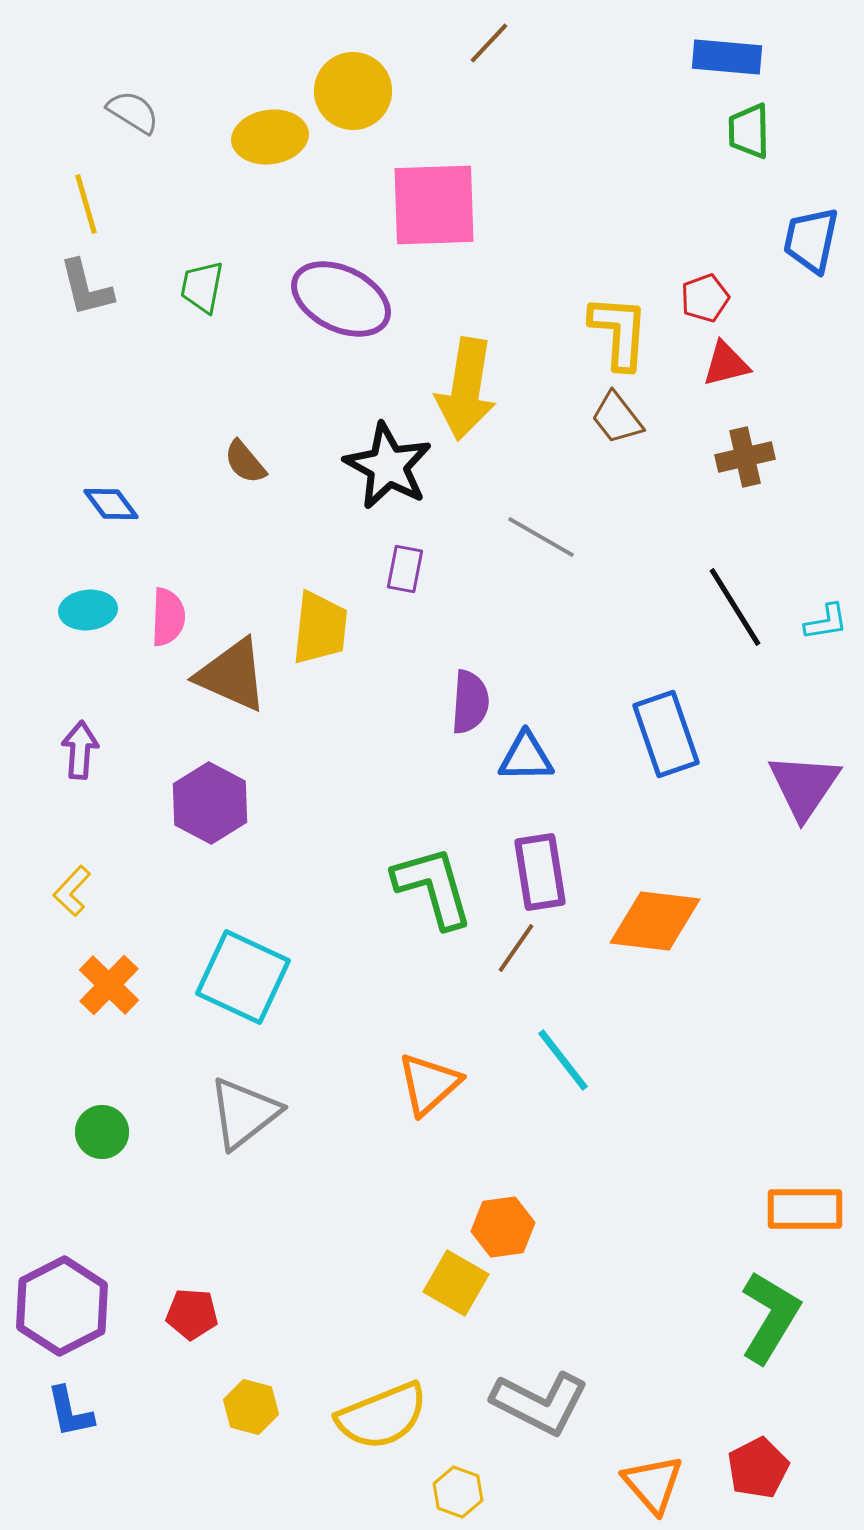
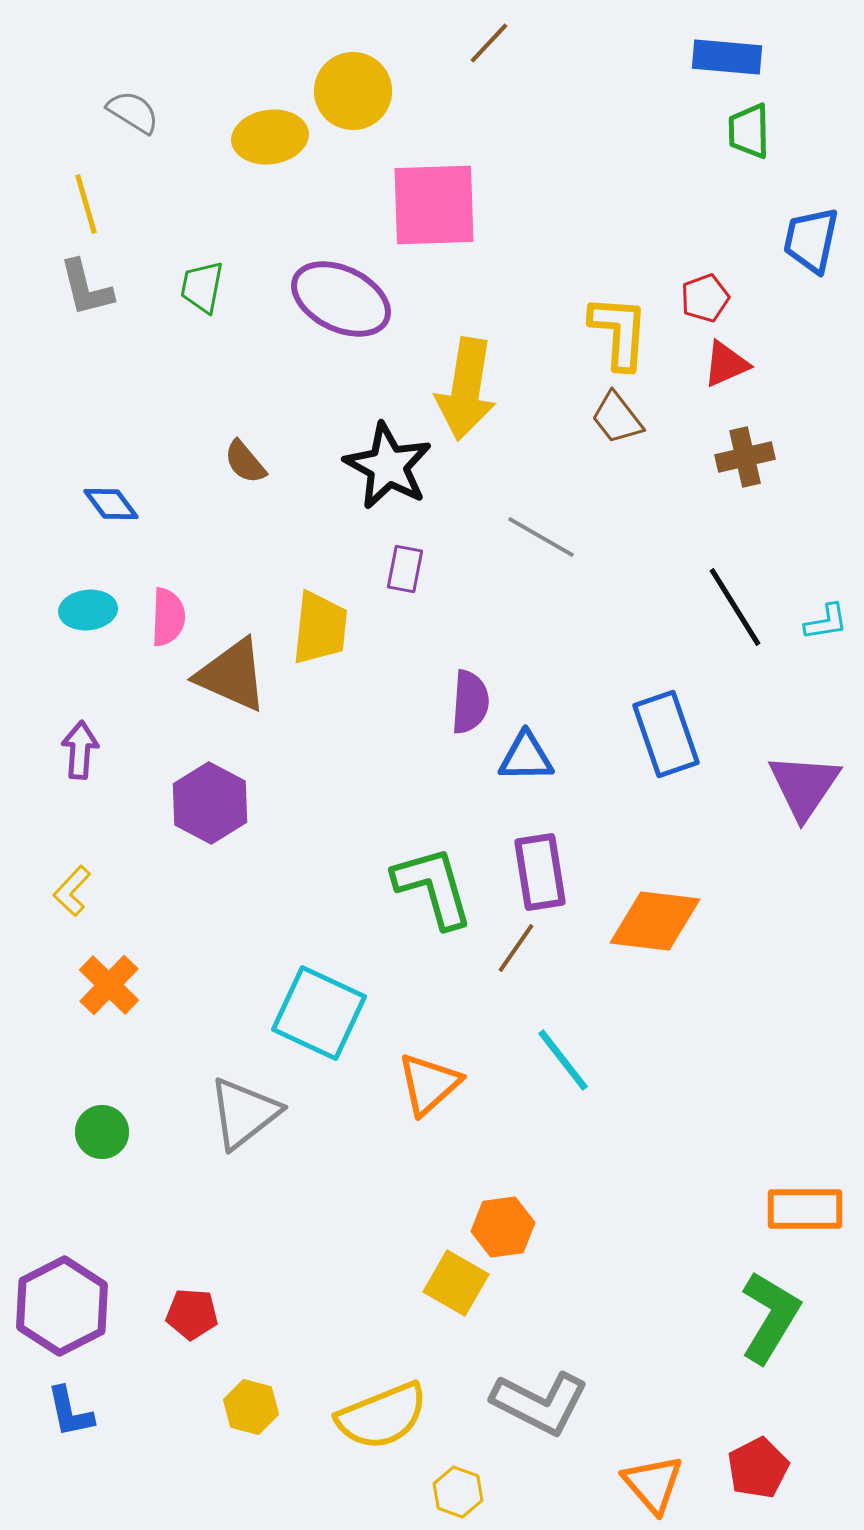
red triangle at (726, 364): rotated 10 degrees counterclockwise
cyan square at (243, 977): moved 76 px right, 36 px down
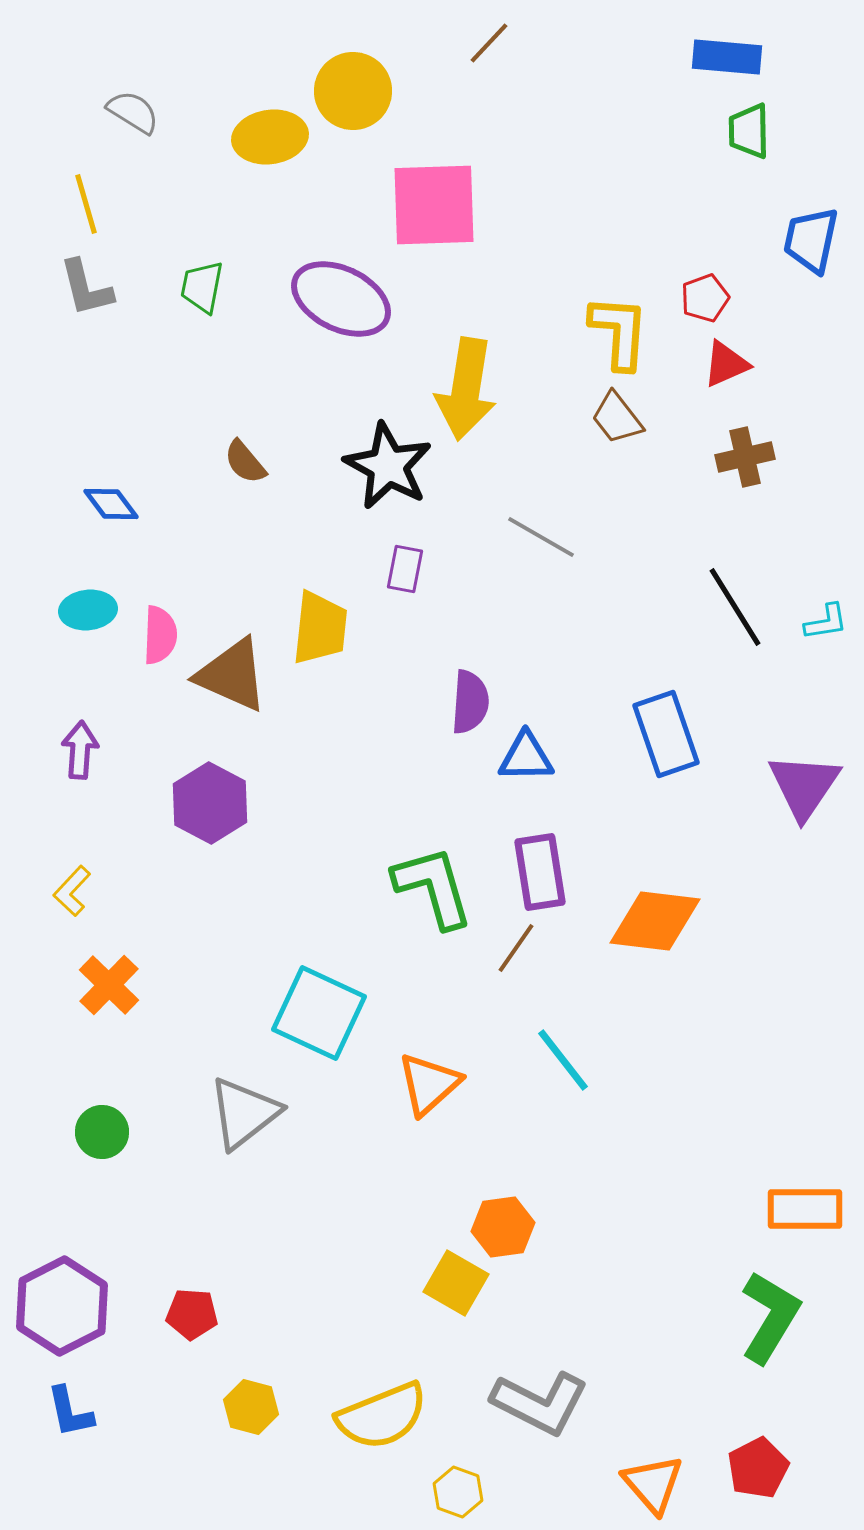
pink semicircle at (168, 617): moved 8 px left, 18 px down
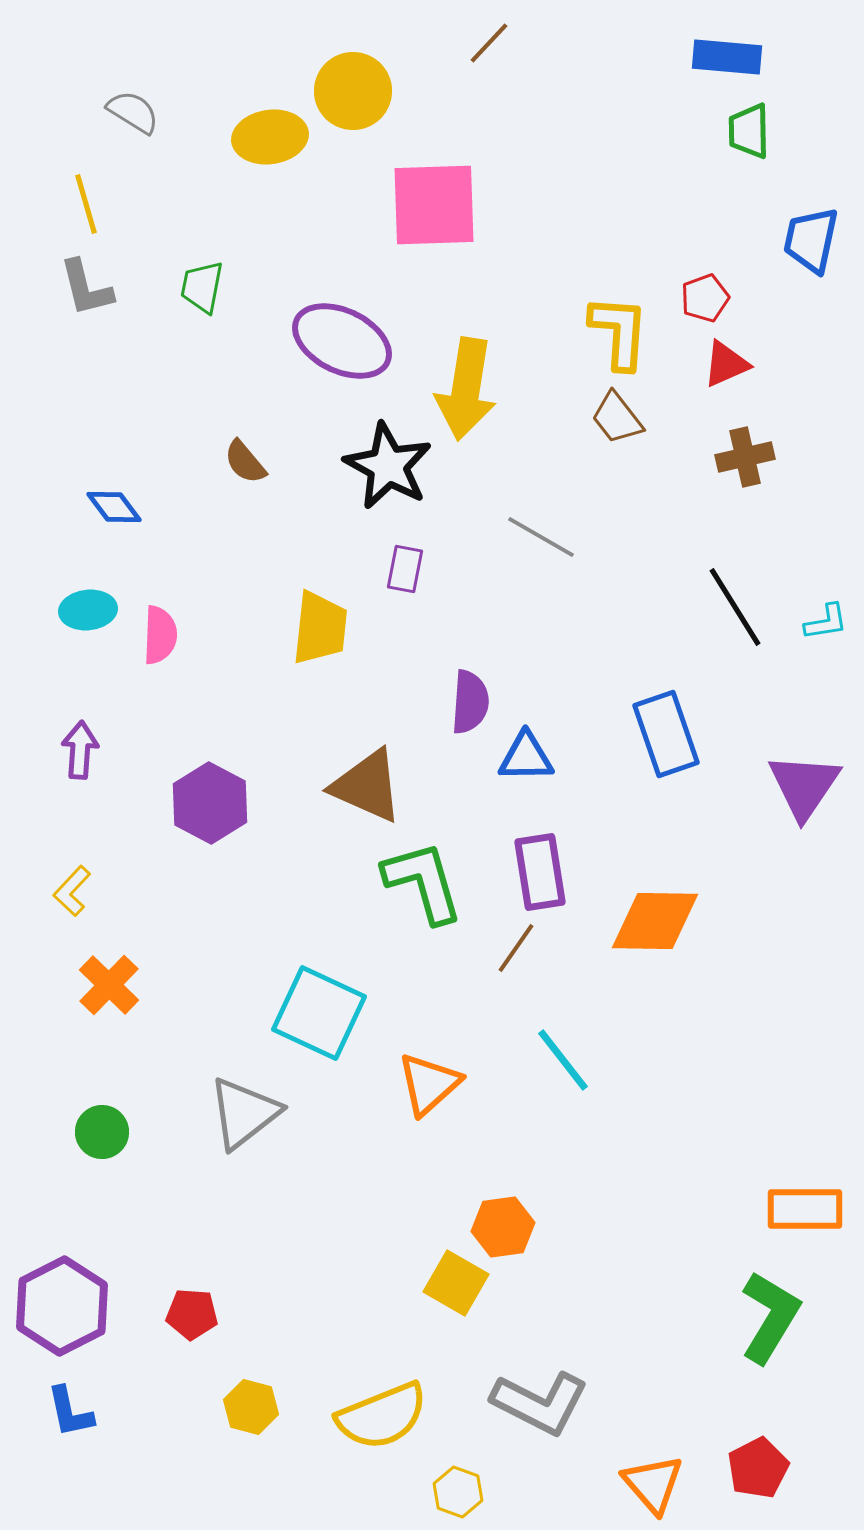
purple ellipse at (341, 299): moved 1 px right, 42 px down
blue diamond at (111, 504): moved 3 px right, 3 px down
brown triangle at (232, 675): moved 135 px right, 111 px down
green L-shape at (433, 887): moved 10 px left, 5 px up
orange diamond at (655, 921): rotated 6 degrees counterclockwise
